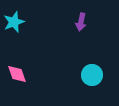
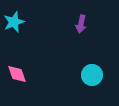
purple arrow: moved 2 px down
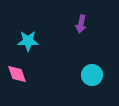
cyan star: moved 14 px right, 19 px down; rotated 20 degrees clockwise
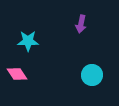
pink diamond: rotated 15 degrees counterclockwise
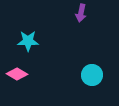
purple arrow: moved 11 px up
pink diamond: rotated 25 degrees counterclockwise
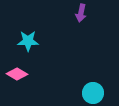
cyan circle: moved 1 px right, 18 px down
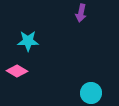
pink diamond: moved 3 px up
cyan circle: moved 2 px left
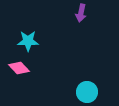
pink diamond: moved 2 px right, 3 px up; rotated 15 degrees clockwise
cyan circle: moved 4 px left, 1 px up
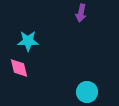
pink diamond: rotated 30 degrees clockwise
